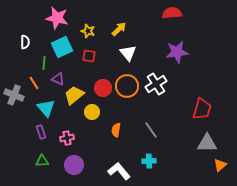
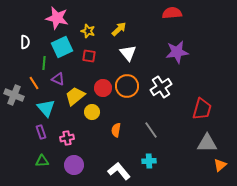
white cross: moved 5 px right, 3 px down
yellow trapezoid: moved 1 px right, 1 px down
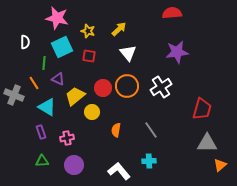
cyan triangle: moved 1 px right, 1 px up; rotated 18 degrees counterclockwise
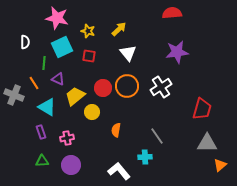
gray line: moved 6 px right, 6 px down
cyan cross: moved 4 px left, 4 px up
purple circle: moved 3 px left
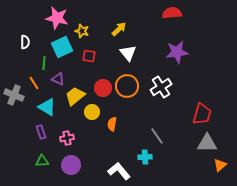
yellow star: moved 6 px left
red trapezoid: moved 5 px down
orange semicircle: moved 4 px left, 6 px up
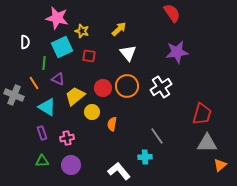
red semicircle: rotated 60 degrees clockwise
purple rectangle: moved 1 px right, 1 px down
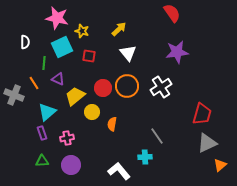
cyan triangle: moved 5 px down; rotated 48 degrees clockwise
gray triangle: rotated 25 degrees counterclockwise
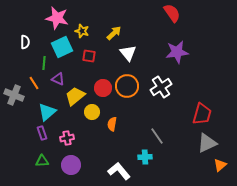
yellow arrow: moved 5 px left, 4 px down
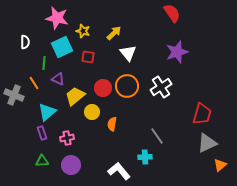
yellow star: moved 1 px right
purple star: rotated 10 degrees counterclockwise
red square: moved 1 px left, 1 px down
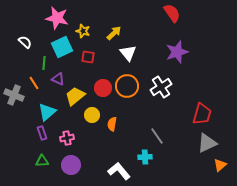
white semicircle: rotated 48 degrees counterclockwise
yellow circle: moved 3 px down
